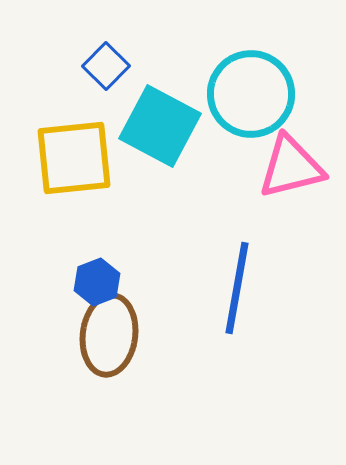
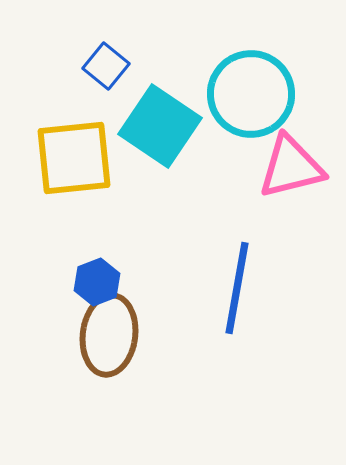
blue square: rotated 6 degrees counterclockwise
cyan square: rotated 6 degrees clockwise
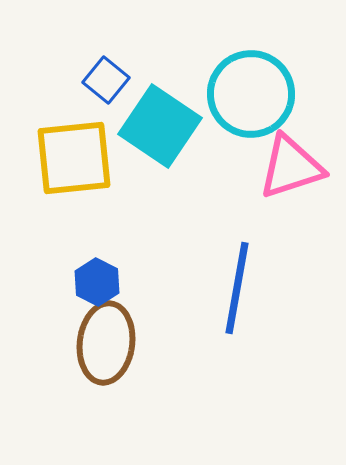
blue square: moved 14 px down
pink triangle: rotated 4 degrees counterclockwise
blue hexagon: rotated 12 degrees counterclockwise
brown ellipse: moved 3 px left, 8 px down
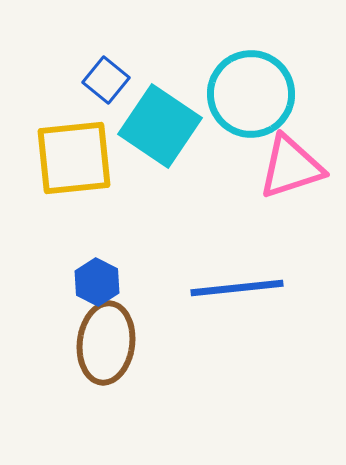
blue line: rotated 74 degrees clockwise
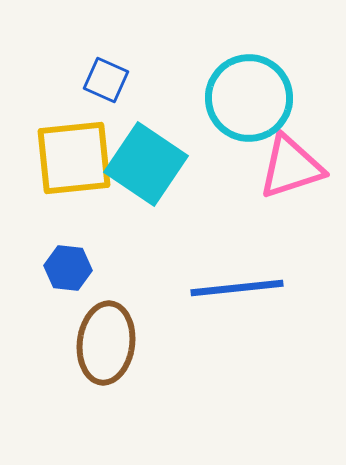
blue square: rotated 15 degrees counterclockwise
cyan circle: moved 2 px left, 4 px down
cyan square: moved 14 px left, 38 px down
blue hexagon: moved 29 px left, 14 px up; rotated 21 degrees counterclockwise
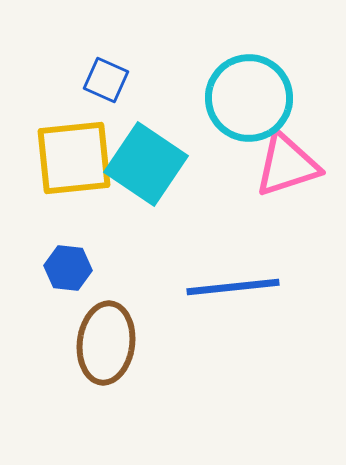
pink triangle: moved 4 px left, 2 px up
blue line: moved 4 px left, 1 px up
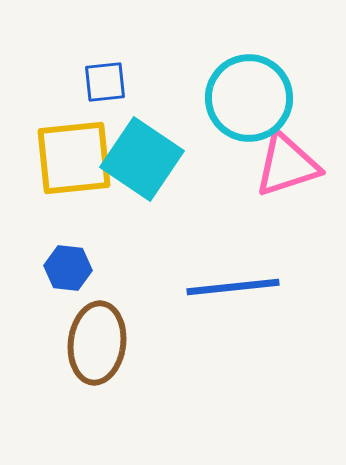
blue square: moved 1 px left, 2 px down; rotated 30 degrees counterclockwise
cyan square: moved 4 px left, 5 px up
brown ellipse: moved 9 px left
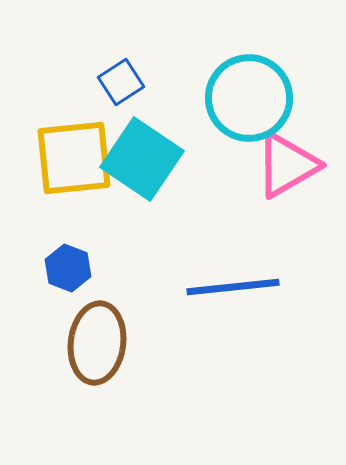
blue square: moved 16 px right; rotated 27 degrees counterclockwise
pink triangle: rotated 12 degrees counterclockwise
blue hexagon: rotated 15 degrees clockwise
